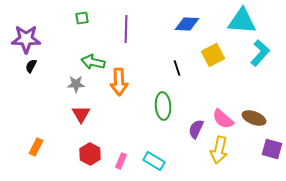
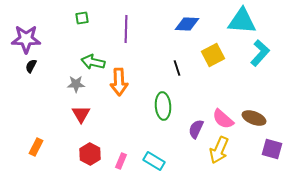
yellow arrow: rotated 12 degrees clockwise
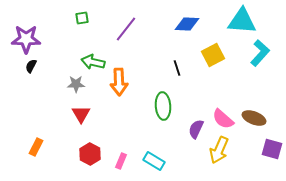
purple line: rotated 36 degrees clockwise
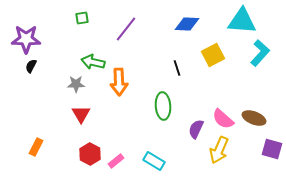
pink rectangle: moved 5 px left; rotated 28 degrees clockwise
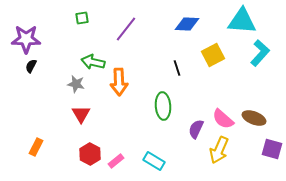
gray star: rotated 12 degrees clockwise
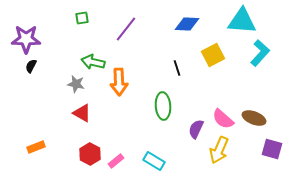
red triangle: moved 1 px right, 1 px up; rotated 30 degrees counterclockwise
orange rectangle: rotated 42 degrees clockwise
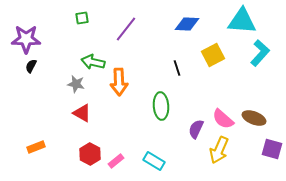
green ellipse: moved 2 px left
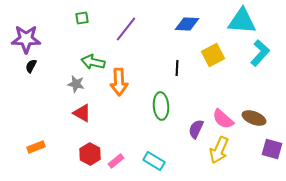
black line: rotated 21 degrees clockwise
